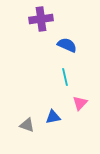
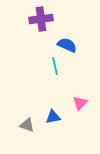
cyan line: moved 10 px left, 11 px up
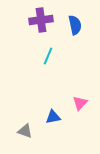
purple cross: moved 1 px down
blue semicircle: moved 8 px right, 20 px up; rotated 54 degrees clockwise
cyan line: moved 7 px left, 10 px up; rotated 36 degrees clockwise
gray triangle: moved 2 px left, 6 px down
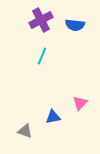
purple cross: rotated 20 degrees counterclockwise
blue semicircle: rotated 108 degrees clockwise
cyan line: moved 6 px left
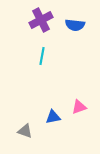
cyan line: rotated 12 degrees counterclockwise
pink triangle: moved 1 px left, 4 px down; rotated 28 degrees clockwise
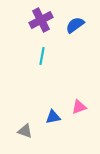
blue semicircle: rotated 138 degrees clockwise
